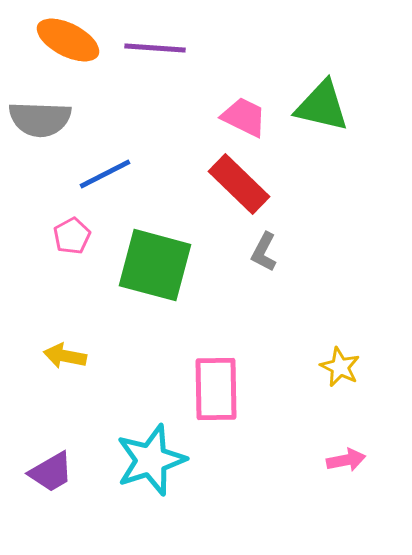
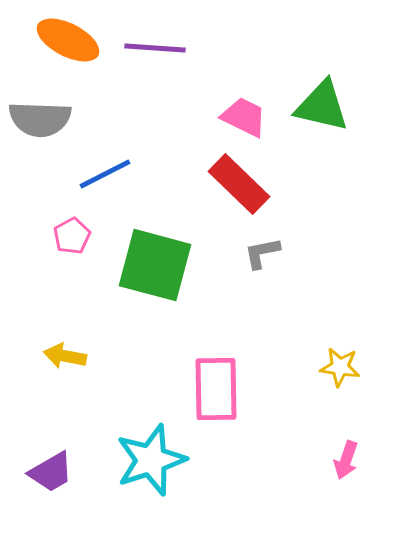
gray L-shape: moved 2 px left, 1 px down; rotated 51 degrees clockwise
yellow star: rotated 18 degrees counterclockwise
pink arrow: rotated 120 degrees clockwise
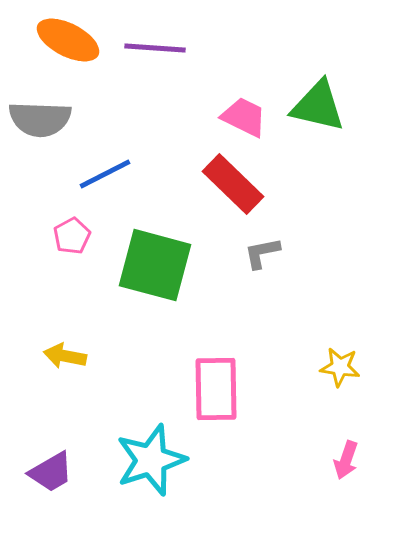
green triangle: moved 4 px left
red rectangle: moved 6 px left
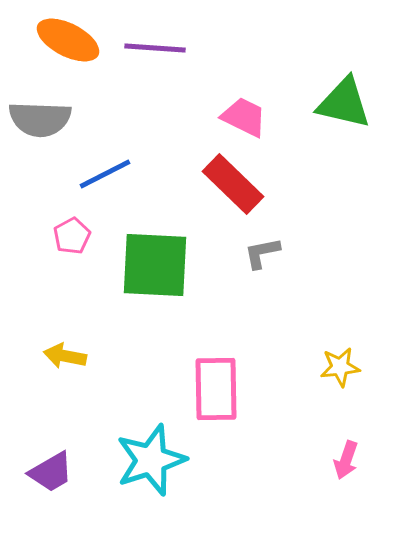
green triangle: moved 26 px right, 3 px up
green square: rotated 12 degrees counterclockwise
yellow star: rotated 15 degrees counterclockwise
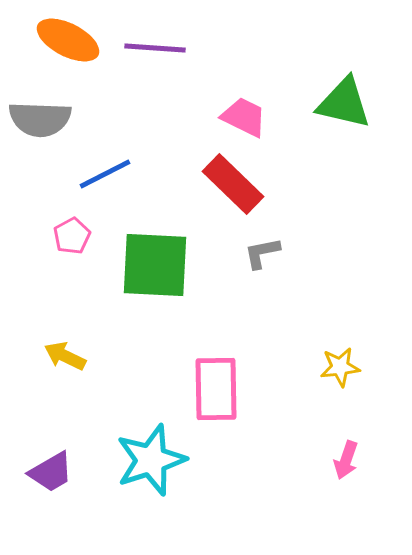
yellow arrow: rotated 15 degrees clockwise
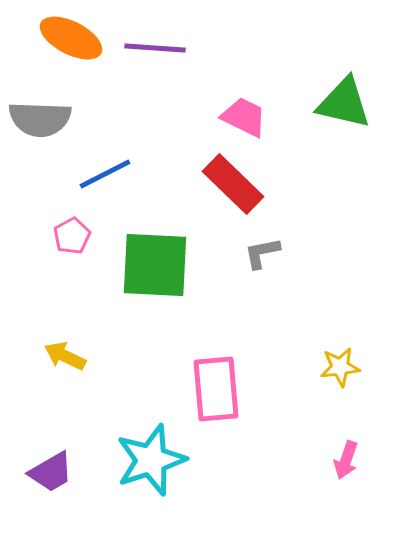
orange ellipse: moved 3 px right, 2 px up
pink rectangle: rotated 4 degrees counterclockwise
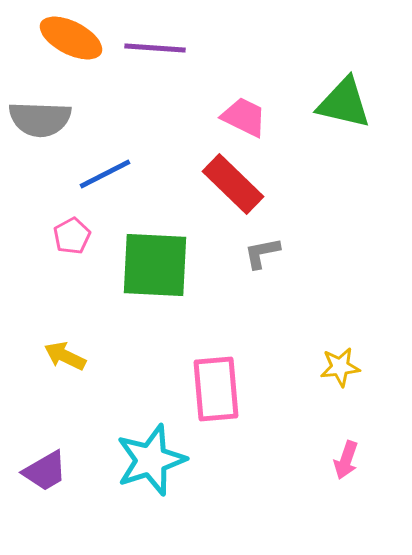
purple trapezoid: moved 6 px left, 1 px up
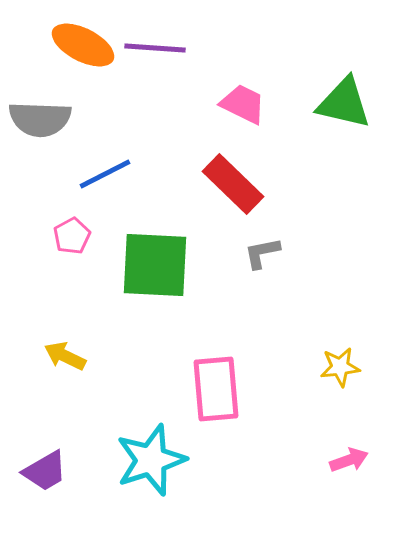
orange ellipse: moved 12 px right, 7 px down
pink trapezoid: moved 1 px left, 13 px up
pink arrow: moved 3 px right; rotated 129 degrees counterclockwise
